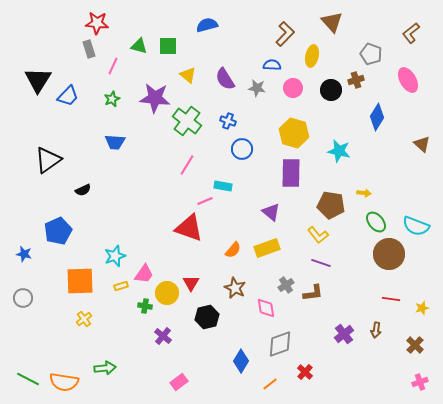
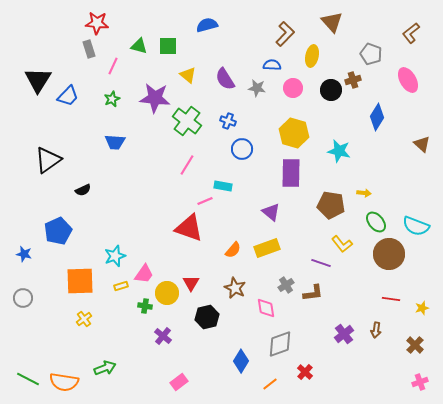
brown cross at (356, 80): moved 3 px left
yellow L-shape at (318, 235): moved 24 px right, 9 px down
green arrow at (105, 368): rotated 15 degrees counterclockwise
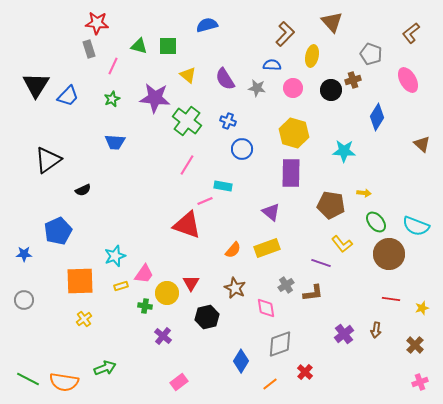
black triangle at (38, 80): moved 2 px left, 5 px down
cyan star at (339, 151): moved 5 px right; rotated 10 degrees counterclockwise
red triangle at (189, 228): moved 2 px left, 3 px up
blue star at (24, 254): rotated 14 degrees counterclockwise
gray circle at (23, 298): moved 1 px right, 2 px down
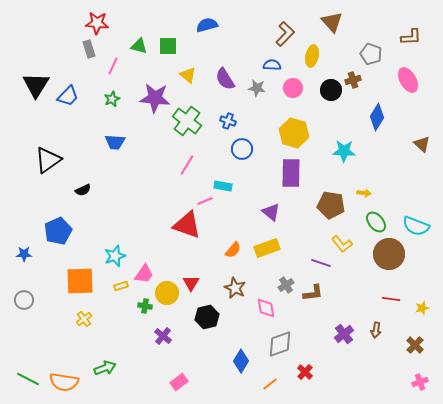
brown L-shape at (411, 33): moved 4 px down; rotated 145 degrees counterclockwise
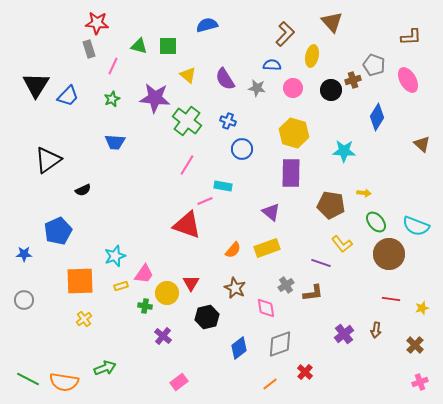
gray pentagon at (371, 54): moved 3 px right, 11 px down
blue diamond at (241, 361): moved 2 px left, 13 px up; rotated 20 degrees clockwise
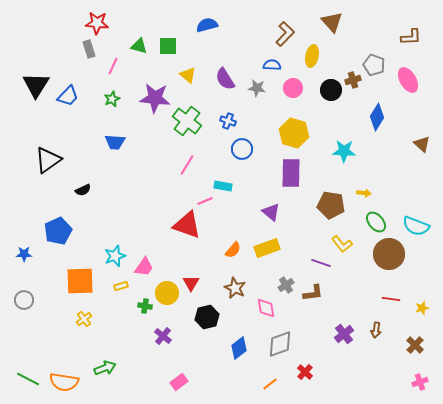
pink trapezoid at (144, 274): moved 7 px up
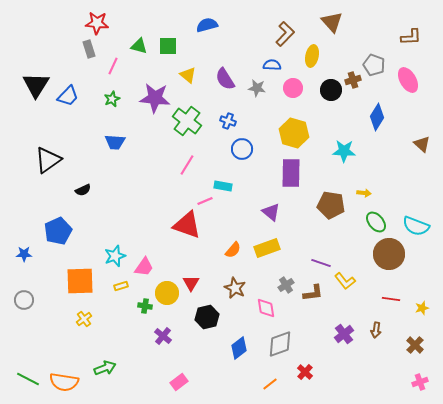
yellow L-shape at (342, 244): moved 3 px right, 37 px down
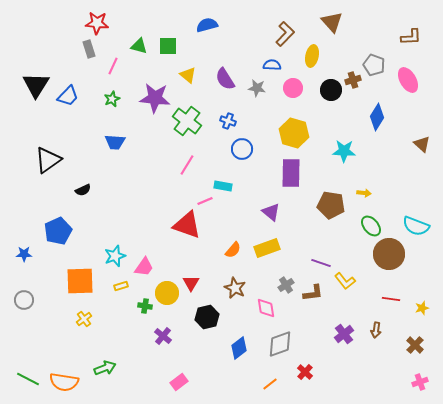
green ellipse at (376, 222): moved 5 px left, 4 px down
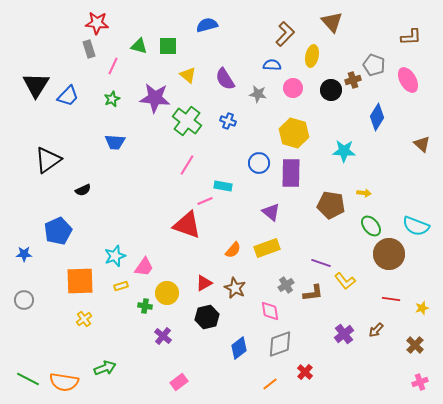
gray star at (257, 88): moved 1 px right, 6 px down
blue circle at (242, 149): moved 17 px right, 14 px down
red triangle at (191, 283): moved 13 px right; rotated 30 degrees clockwise
pink diamond at (266, 308): moved 4 px right, 3 px down
brown arrow at (376, 330): rotated 35 degrees clockwise
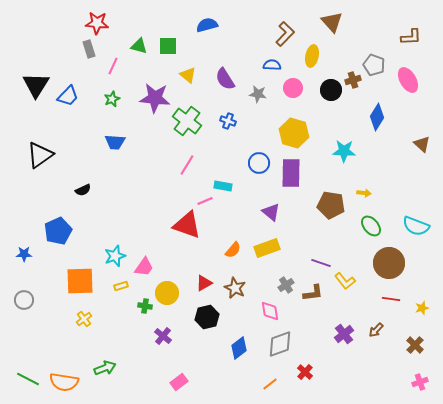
black triangle at (48, 160): moved 8 px left, 5 px up
brown circle at (389, 254): moved 9 px down
